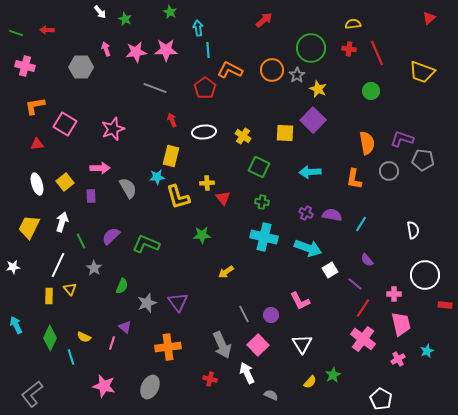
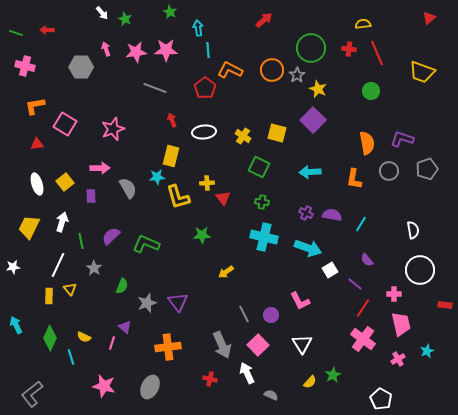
white arrow at (100, 12): moved 2 px right, 1 px down
yellow semicircle at (353, 24): moved 10 px right
yellow square at (285, 133): moved 8 px left; rotated 12 degrees clockwise
gray pentagon at (423, 160): moved 4 px right, 9 px down; rotated 25 degrees counterclockwise
green line at (81, 241): rotated 14 degrees clockwise
white circle at (425, 275): moved 5 px left, 5 px up
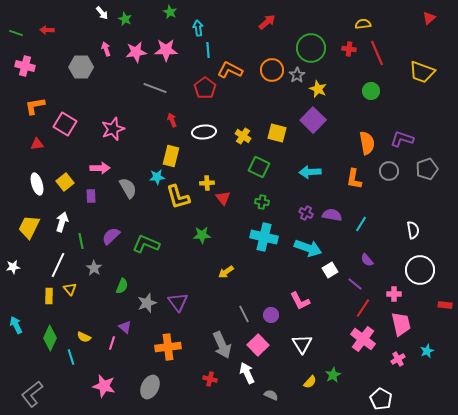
red arrow at (264, 20): moved 3 px right, 2 px down
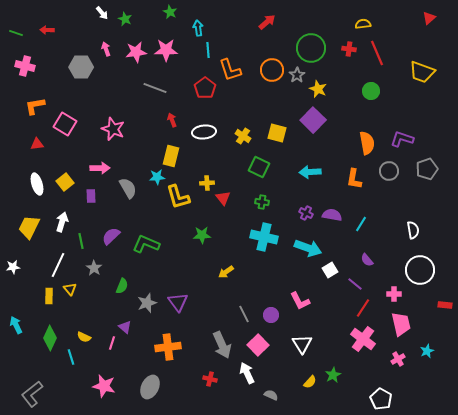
orange L-shape at (230, 70): rotated 135 degrees counterclockwise
pink star at (113, 129): rotated 30 degrees counterclockwise
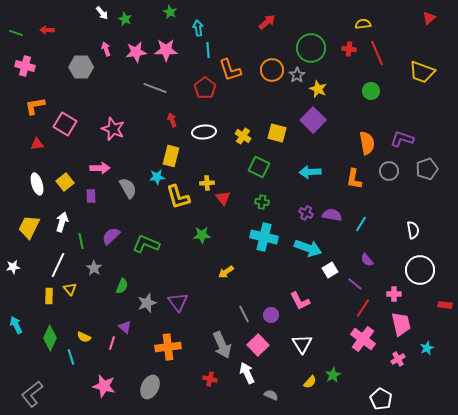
cyan star at (427, 351): moved 3 px up
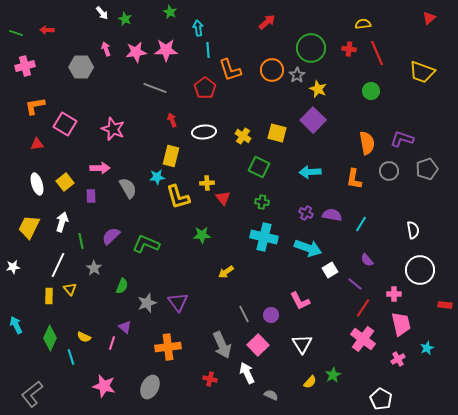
pink cross at (25, 66): rotated 30 degrees counterclockwise
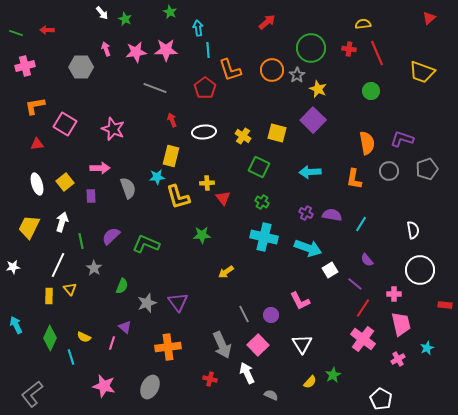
gray semicircle at (128, 188): rotated 10 degrees clockwise
green cross at (262, 202): rotated 24 degrees clockwise
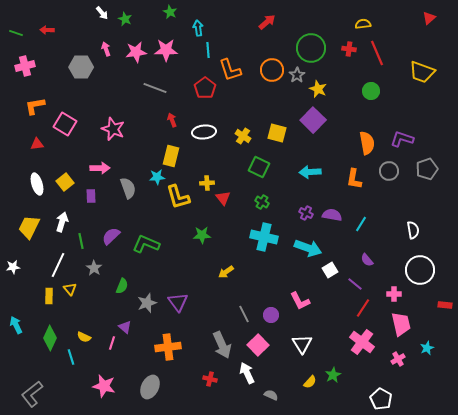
pink cross at (363, 339): moved 1 px left, 3 px down
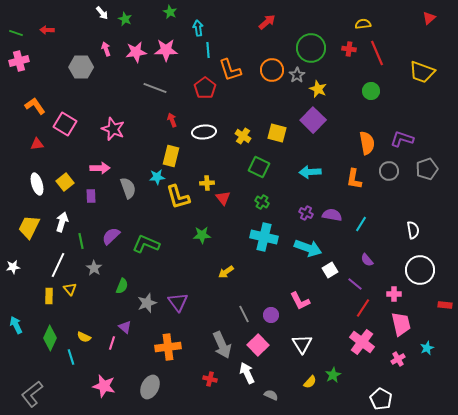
pink cross at (25, 66): moved 6 px left, 5 px up
orange L-shape at (35, 106): rotated 65 degrees clockwise
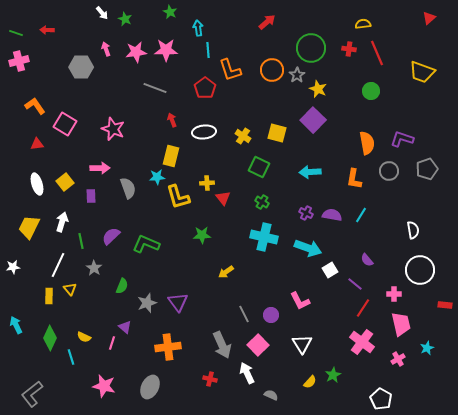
cyan line at (361, 224): moved 9 px up
